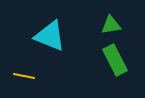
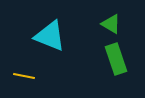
green triangle: moved 1 px up; rotated 40 degrees clockwise
green rectangle: moved 1 px right, 1 px up; rotated 8 degrees clockwise
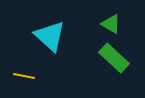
cyan triangle: rotated 20 degrees clockwise
green rectangle: moved 2 px left, 1 px up; rotated 28 degrees counterclockwise
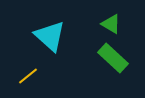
green rectangle: moved 1 px left
yellow line: moved 4 px right; rotated 50 degrees counterclockwise
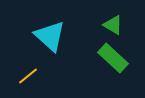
green triangle: moved 2 px right, 1 px down
